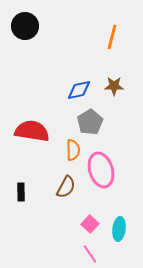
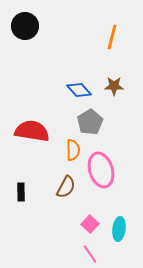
blue diamond: rotated 60 degrees clockwise
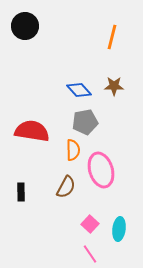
gray pentagon: moved 5 px left; rotated 20 degrees clockwise
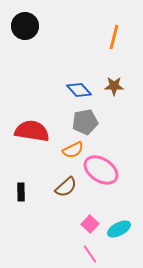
orange line: moved 2 px right
orange semicircle: rotated 65 degrees clockwise
pink ellipse: rotated 40 degrees counterclockwise
brown semicircle: rotated 20 degrees clockwise
cyan ellipse: rotated 55 degrees clockwise
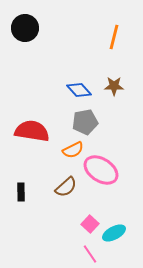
black circle: moved 2 px down
cyan ellipse: moved 5 px left, 4 px down
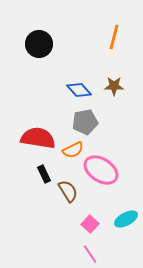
black circle: moved 14 px right, 16 px down
red semicircle: moved 6 px right, 7 px down
brown semicircle: moved 2 px right, 4 px down; rotated 80 degrees counterclockwise
black rectangle: moved 23 px right, 18 px up; rotated 24 degrees counterclockwise
cyan ellipse: moved 12 px right, 14 px up
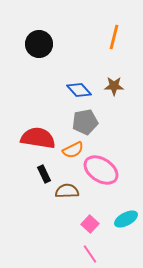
brown semicircle: moved 1 px left; rotated 60 degrees counterclockwise
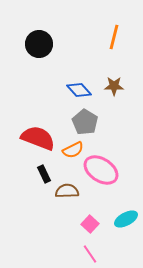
gray pentagon: rotated 30 degrees counterclockwise
red semicircle: rotated 12 degrees clockwise
